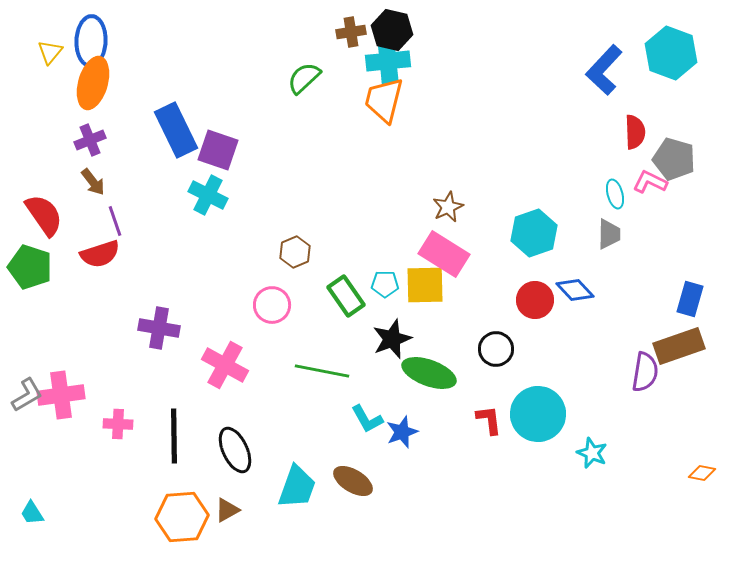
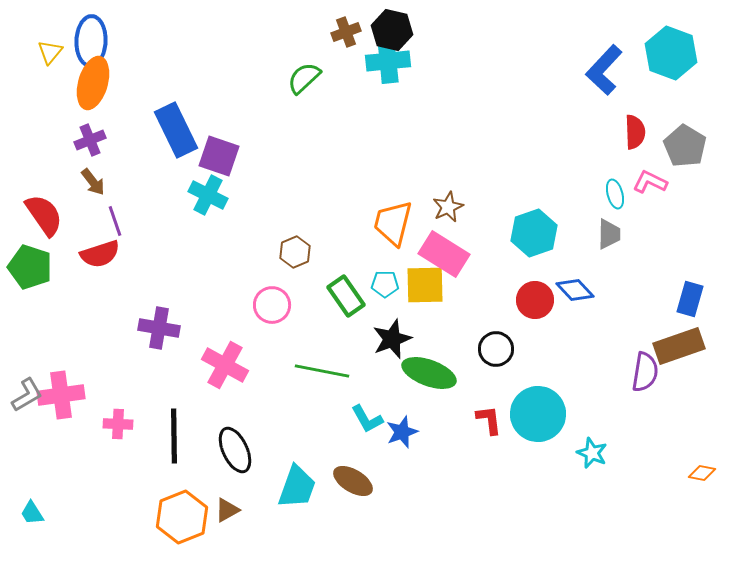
brown cross at (351, 32): moved 5 px left; rotated 12 degrees counterclockwise
orange trapezoid at (384, 100): moved 9 px right, 123 px down
purple square at (218, 150): moved 1 px right, 6 px down
gray pentagon at (674, 159): moved 11 px right, 13 px up; rotated 15 degrees clockwise
orange hexagon at (182, 517): rotated 18 degrees counterclockwise
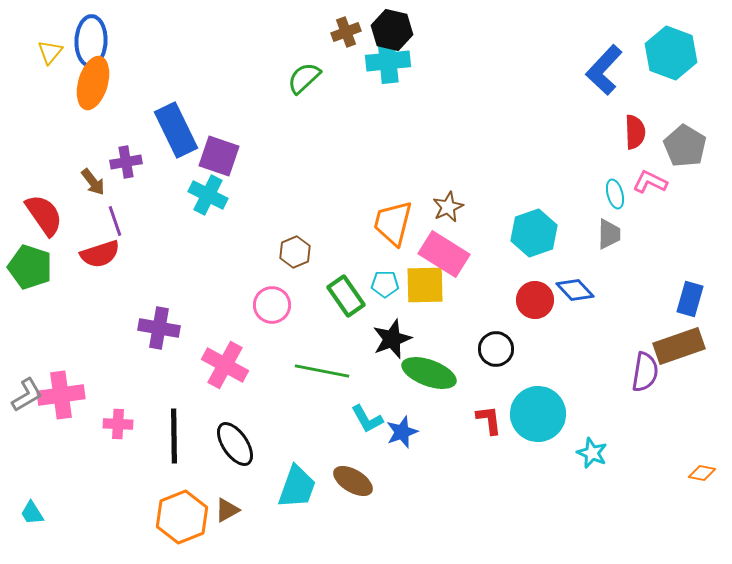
purple cross at (90, 140): moved 36 px right, 22 px down; rotated 12 degrees clockwise
black ellipse at (235, 450): moved 6 px up; rotated 9 degrees counterclockwise
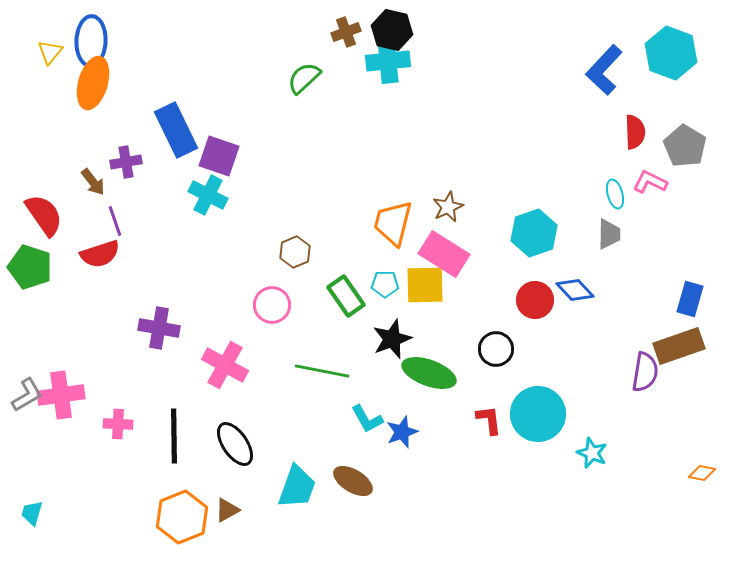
cyan trapezoid at (32, 513): rotated 48 degrees clockwise
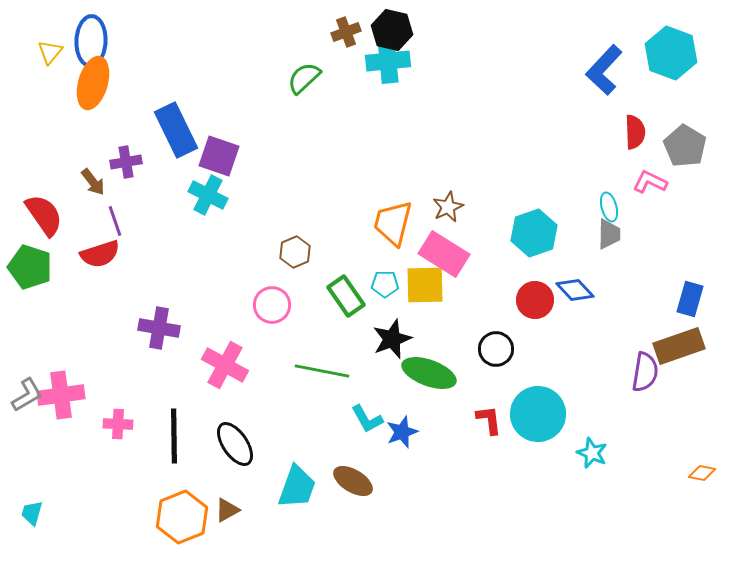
cyan ellipse at (615, 194): moved 6 px left, 13 px down
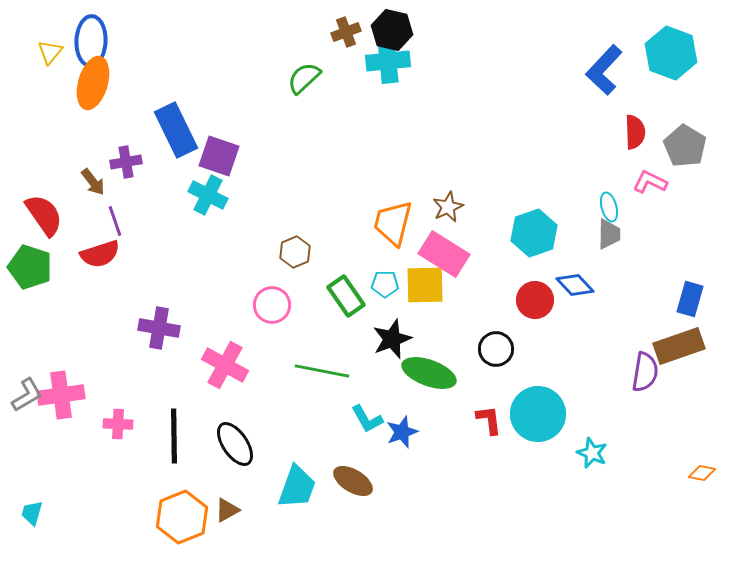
blue diamond at (575, 290): moved 5 px up
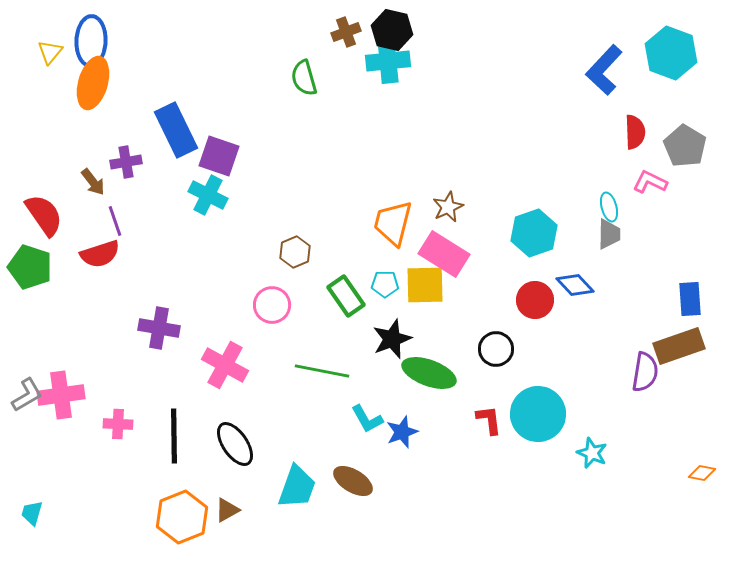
green semicircle at (304, 78): rotated 63 degrees counterclockwise
blue rectangle at (690, 299): rotated 20 degrees counterclockwise
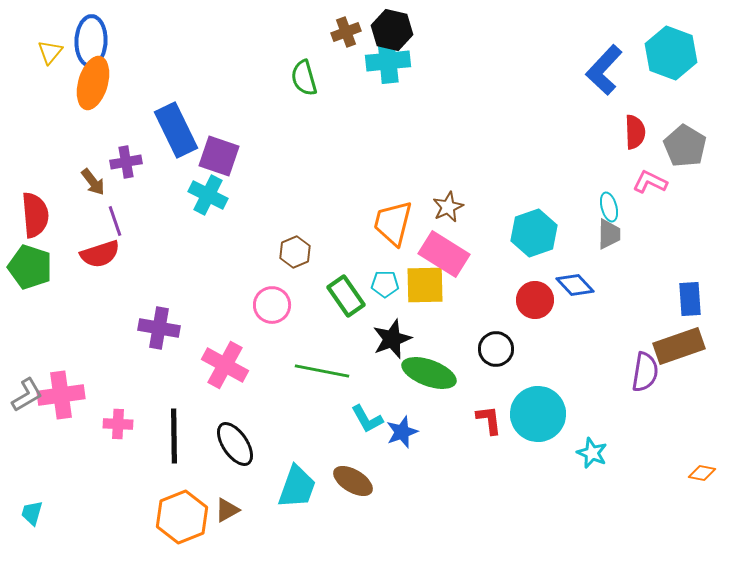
red semicircle at (44, 215): moved 9 px left; rotated 30 degrees clockwise
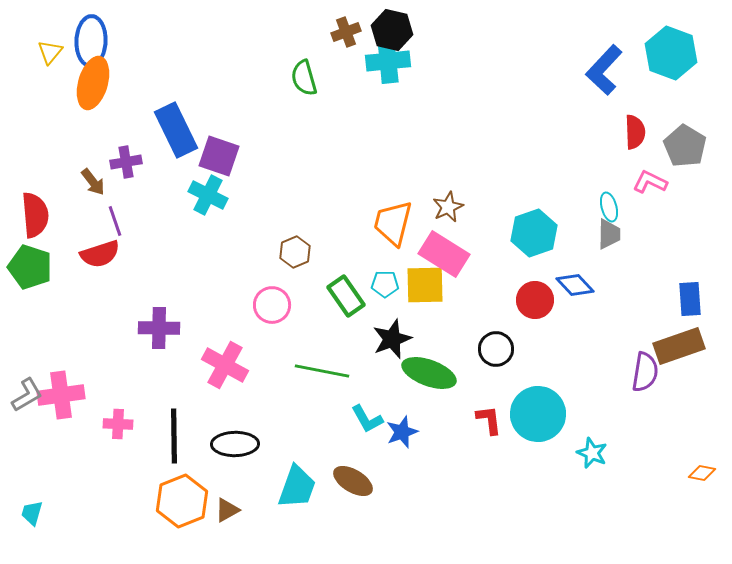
purple cross at (159, 328): rotated 9 degrees counterclockwise
black ellipse at (235, 444): rotated 57 degrees counterclockwise
orange hexagon at (182, 517): moved 16 px up
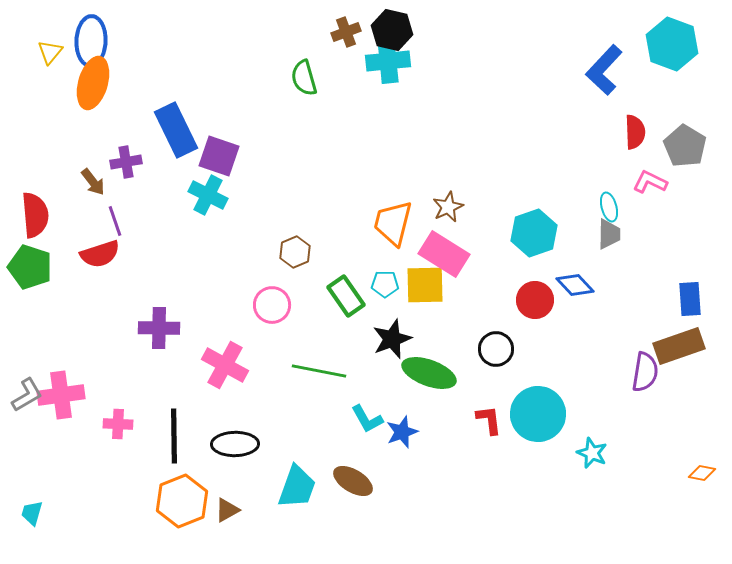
cyan hexagon at (671, 53): moved 1 px right, 9 px up
green line at (322, 371): moved 3 px left
